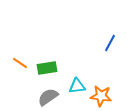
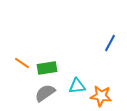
orange line: moved 2 px right
gray semicircle: moved 3 px left, 4 px up
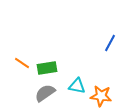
cyan triangle: rotated 18 degrees clockwise
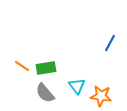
orange line: moved 3 px down
green rectangle: moved 1 px left
cyan triangle: rotated 42 degrees clockwise
gray semicircle: rotated 95 degrees counterclockwise
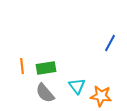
orange line: rotated 49 degrees clockwise
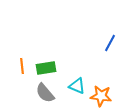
cyan triangle: rotated 30 degrees counterclockwise
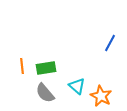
cyan triangle: rotated 18 degrees clockwise
orange star: rotated 20 degrees clockwise
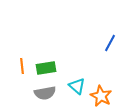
gray semicircle: rotated 60 degrees counterclockwise
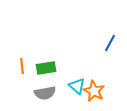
orange star: moved 7 px left, 5 px up
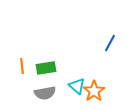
orange star: rotated 10 degrees clockwise
